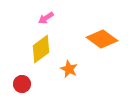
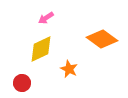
yellow diamond: rotated 12 degrees clockwise
red circle: moved 1 px up
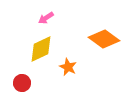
orange diamond: moved 2 px right
orange star: moved 1 px left, 2 px up
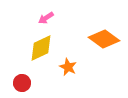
yellow diamond: moved 1 px up
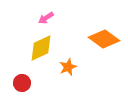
orange star: rotated 24 degrees clockwise
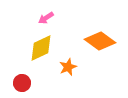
orange diamond: moved 4 px left, 2 px down
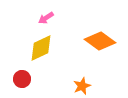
orange star: moved 14 px right, 19 px down
red circle: moved 4 px up
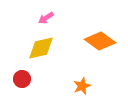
yellow diamond: rotated 12 degrees clockwise
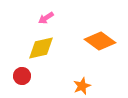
red circle: moved 3 px up
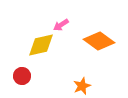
pink arrow: moved 15 px right, 7 px down
orange diamond: moved 1 px left
yellow diamond: moved 3 px up
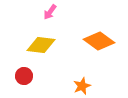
pink arrow: moved 11 px left, 13 px up; rotated 21 degrees counterclockwise
yellow diamond: rotated 20 degrees clockwise
red circle: moved 2 px right
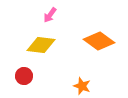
pink arrow: moved 3 px down
orange star: rotated 30 degrees counterclockwise
